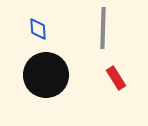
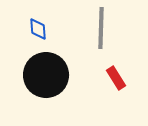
gray line: moved 2 px left
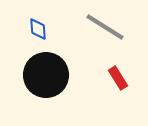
gray line: moved 4 px right, 1 px up; rotated 60 degrees counterclockwise
red rectangle: moved 2 px right
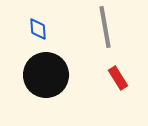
gray line: rotated 48 degrees clockwise
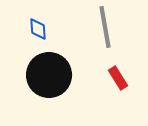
black circle: moved 3 px right
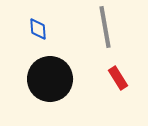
black circle: moved 1 px right, 4 px down
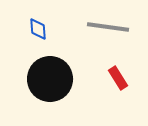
gray line: moved 3 px right; rotated 72 degrees counterclockwise
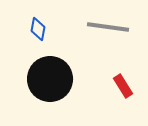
blue diamond: rotated 15 degrees clockwise
red rectangle: moved 5 px right, 8 px down
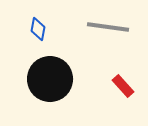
red rectangle: rotated 10 degrees counterclockwise
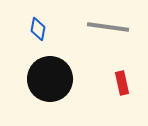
red rectangle: moved 1 px left, 3 px up; rotated 30 degrees clockwise
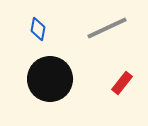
gray line: moved 1 px left, 1 px down; rotated 33 degrees counterclockwise
red rectangle: rotated 50 degrees clockwise
